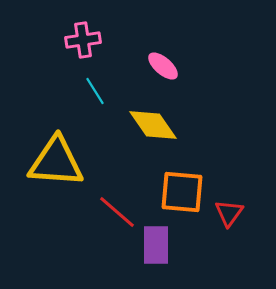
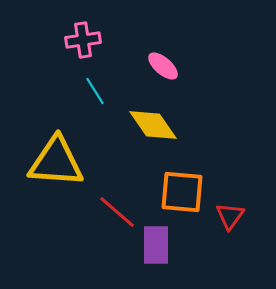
red triangle: moved 1 px right, 3 px down
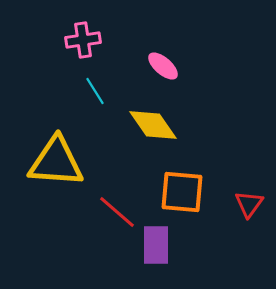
red triangle: moved 19 px right, 12 px up
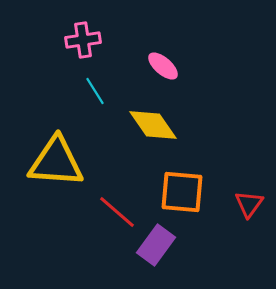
purple rectangle: rotated 36 degrees clockwise
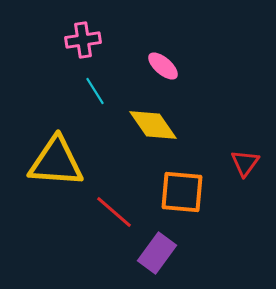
red triangle: moved 4 px left, 41 px up
red line: moved 3 px left
purple rectangle: moved 1 px right, 8 px down
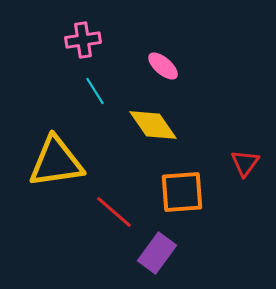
yellow triangle: rotated 12 degrees counterclockwise
orange square: rotated 9 degrees counterclockwise
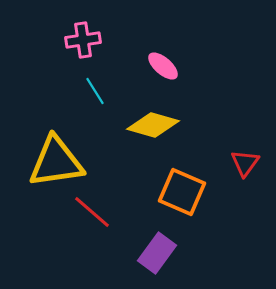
yellow diamond: rotated 39 degrees counterclockwise
orange square: rotated 27 degrees clockwise
red line: moved 22 px left
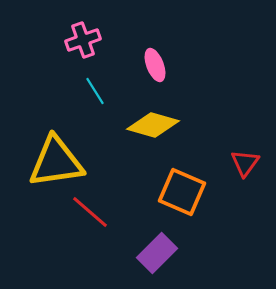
pink cross: rotated 12 degrees counterclockwise
pink ellipse: moved 8 px left, 1 px up; rotated 28 degrees clockwise
red line: moved 2 px left
purple rectangle: rotated 9 degrees clockwise
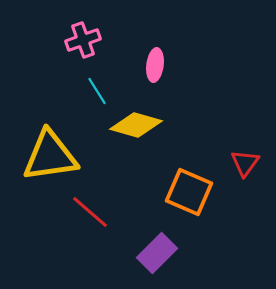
pink ellipse: rotated 28 degrees clockwise
cyan line: moved 2 px right
yellow diamond: moved 17 px left
yellow triangle: moved 6 px left, 6 px up
orange square: moved 7 px right
